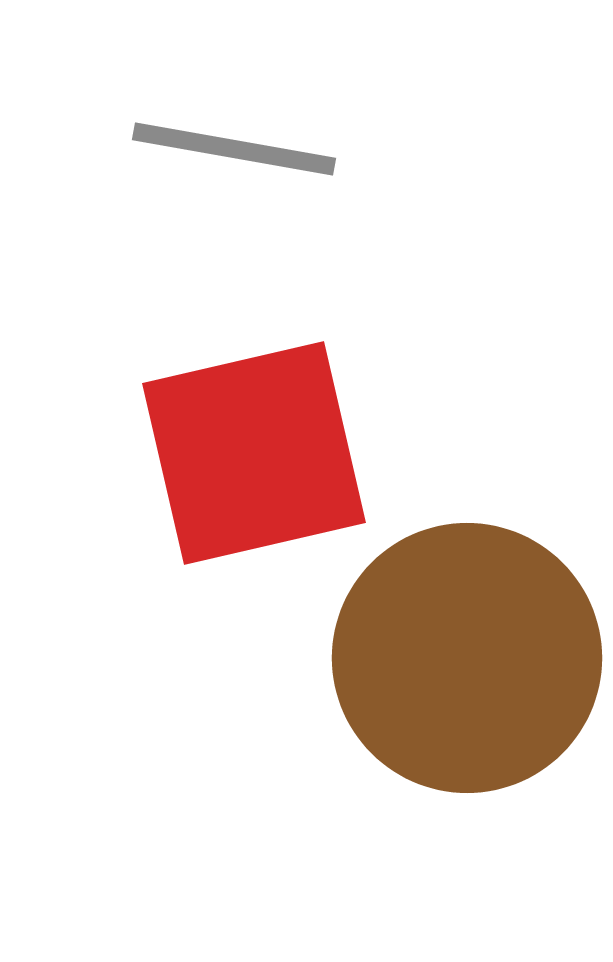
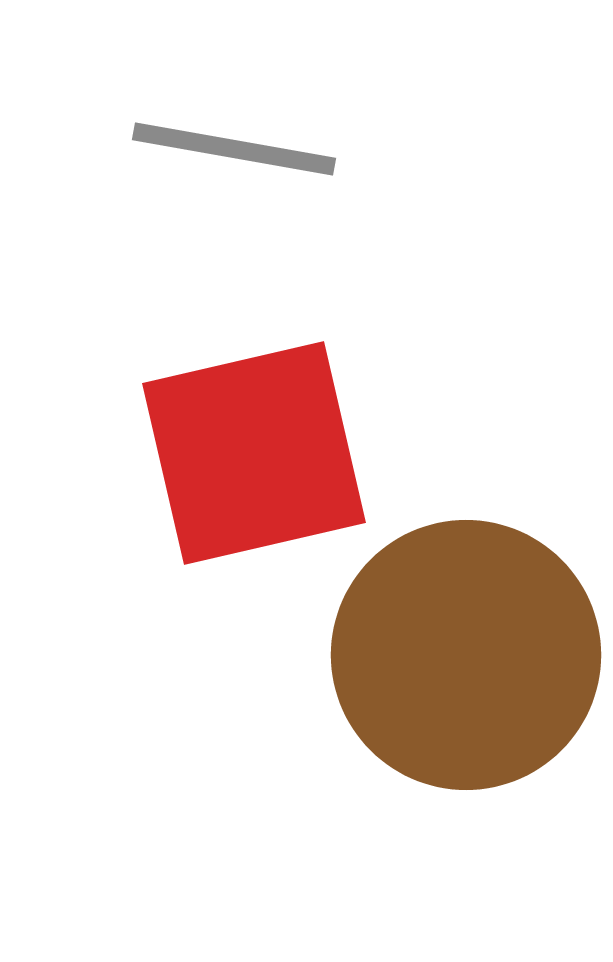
brown circle: moved 1 px left, 3 px up
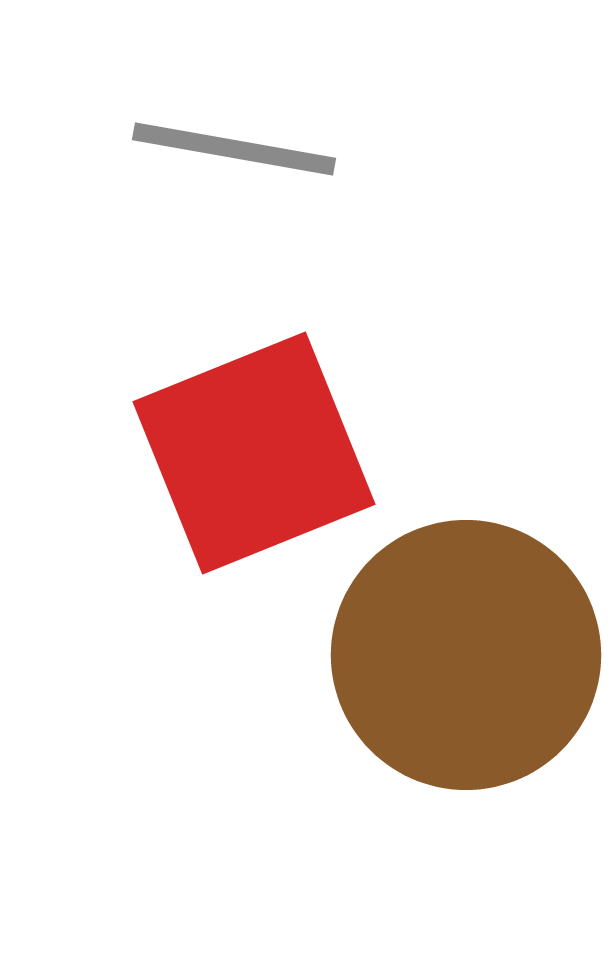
red square: rotated 9 degrees counterclockwise
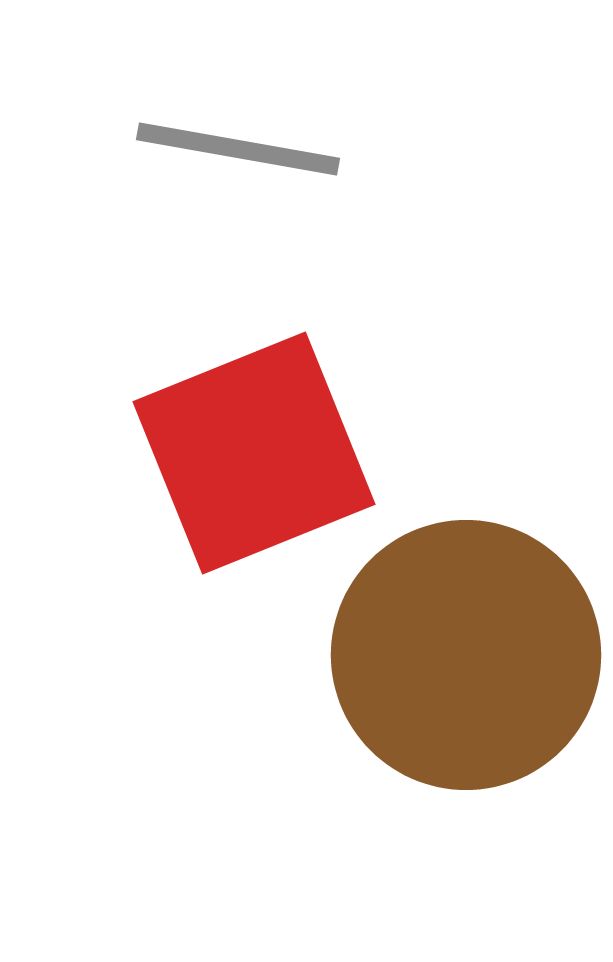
gray line: moved 4 px right
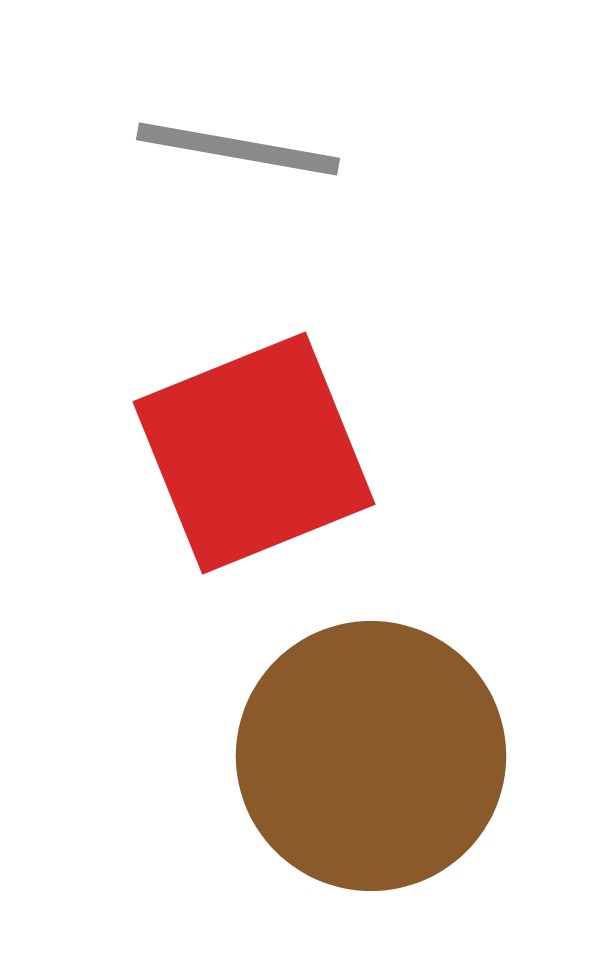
brown circle: moved 95 px left, 101 px down
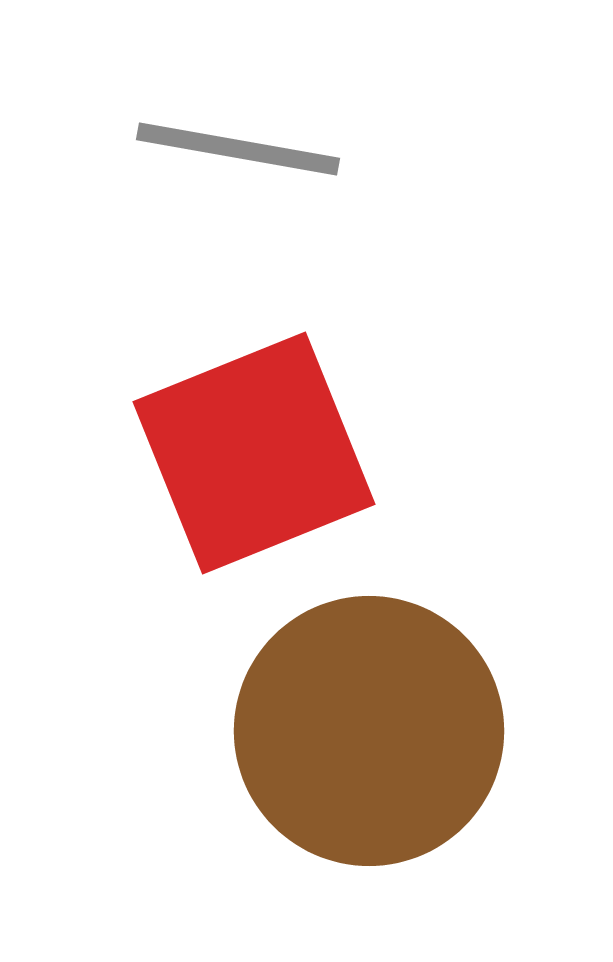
brown circle: moved 2 px left, 25 px up
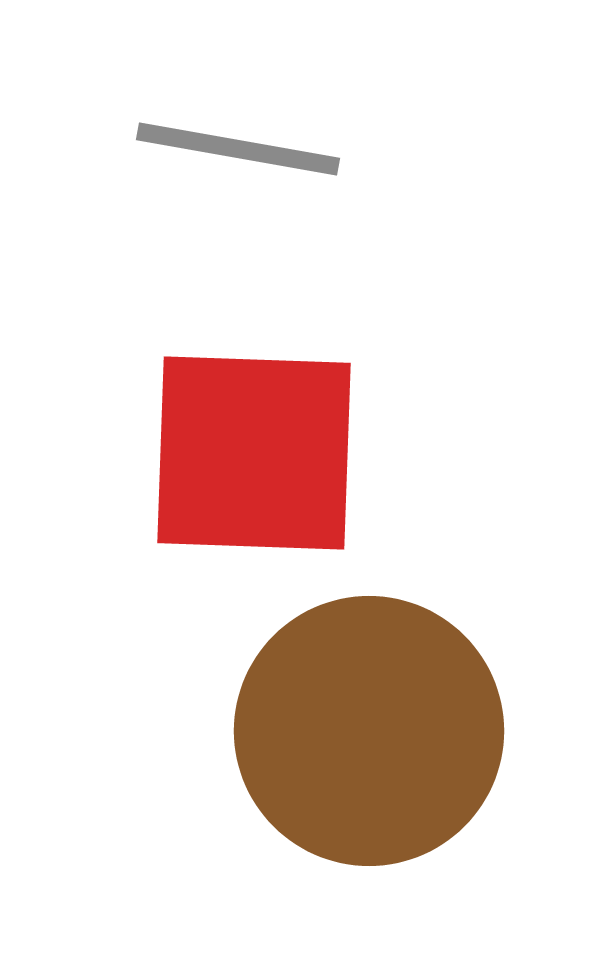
red square: rotated 24 degrees clockwise
